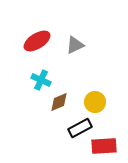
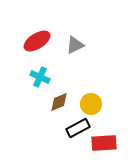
cyan cross: moved 1 px left, 3 px up
yellow circle: moved 4 px left, 2 px down
black rectangle: moved 2 px left
red rectangle: moved 3 px up
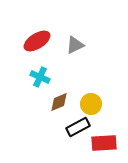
black rectangle: moved 1 px up
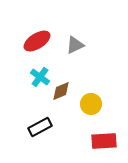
cyan cross: rotated 12 degrees clockwise
brown diamond: moved 2 px right, 11 px up
black rectangle: moved 38 px left
red rectangle: moved 2 px up
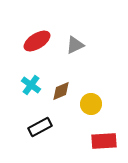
cyan cross: moved 9 px left, 8 px down
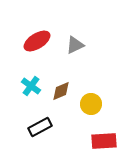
cyan cross: moved 1 px down
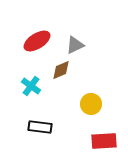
brown diamond: moved 21 px up
black rectangle: rotated 35 degrees clockwise
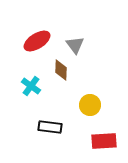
gray triangle: rotated 42 degrees counterclockwise
brown diamond: rotated 65 degrees counterclockwise
yellow circle: moved 1 px left, 1 px down
black rectangle: moved 10 px right
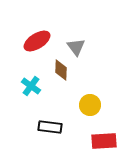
gray triangle: moved 1 px right, 2 px down
